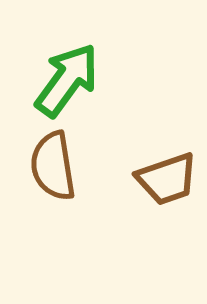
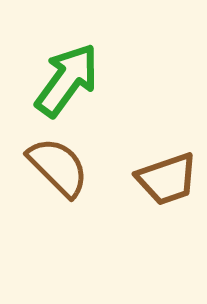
brown semicircle: moved 5 px right, 1 px down; rotated 144 degrees clockwise
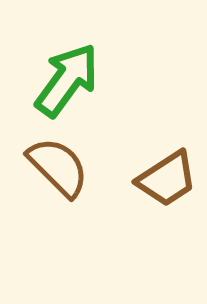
brown trapezoid: rotated 14 degrees counterclockwise
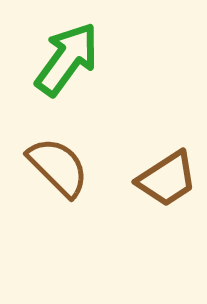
green arrow: moved 21 px up
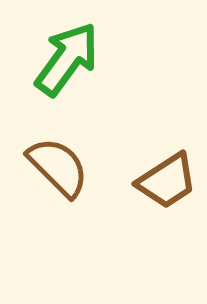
brown trapezoid: moved 2 px down
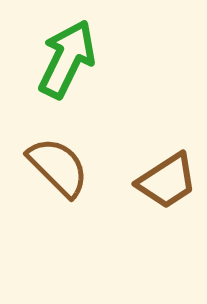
green arrow: rotated 10 degrees counterclockwise
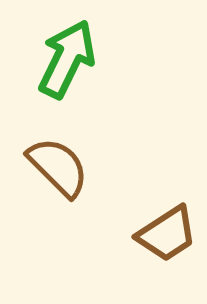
brown trapezoid: moved 53 px down
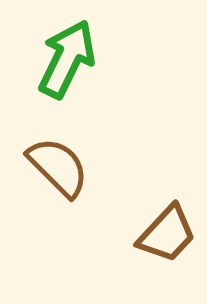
brown trapezoid: rotated 14 degrees counterclockwise
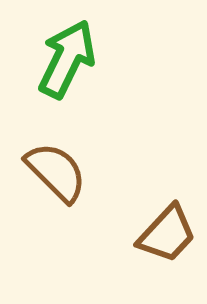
brown semicircle: moved 2 px left, 5 px down
